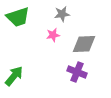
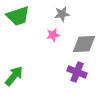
green trapezoid: moved 1 px up
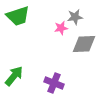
gray star: moved 13 px right, 3 px down
pink star: moved 8 px right, 7 px up
purple cross: moved 23 px left, 11 px down
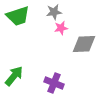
gray star: moved 21 px left, 5 px up
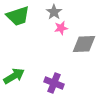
gray star: rotated 28 degrees counterclockwise
green arrow: rotated 20 degrees clockwise
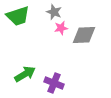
gray star: rotated 14 degrees counterclockwise
gray diamond: moved 9 px up
green arrow: moved 11 px right, 2 px up
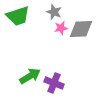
gray diamond: moved 3 px left, 6 px up
green arrow: moved 5 px right, 2 px down
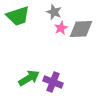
pink star: rotated 16 degrees counterclockwise
green arrow: moved 1 px left, 2 px down
purple cross: moved 1 px left, 1 px up
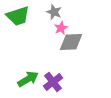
gray diamond: moved 10 px left, 13 px down
green arrow: moved 1 px left, 1 px down
purple cross: rotated 30 degrees clockwise
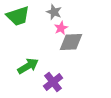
green arrow: moved 13 px up
